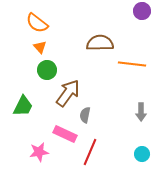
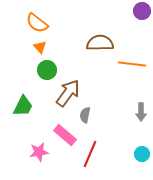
pink rectangle: moved 1 px down; rotated 15 degrees clockwise
red line: moved 2 px down
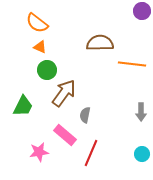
orange triangle: rotated 24 degrees counterclockwise
brown arrow: moved 4 px left
red line: moved 1 px right, 1 px up
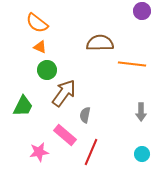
red line: moved 1 px up
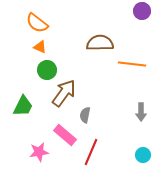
cyan circle: moved 1 px right, 1 px down
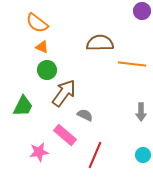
orange triangle: moved 2 px right
gray semicircle: rotated 105 degrees clockwise
red line: moved 4 px right, 3 px down
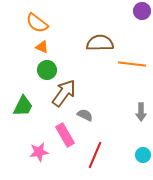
pink rectangle: rotated 20 degrees clockwise
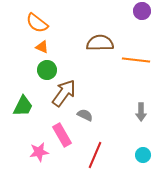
orange line: moved 4 px right, 4 px up
pink rectangle: moved 3 px left
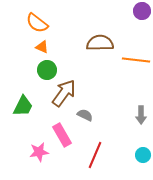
gray arrow: moved 3 px down
